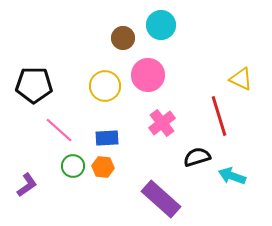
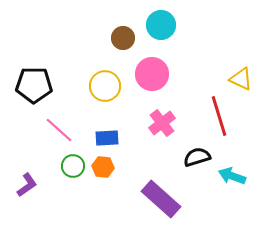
pink circle: moved 4 px right, 1 px up
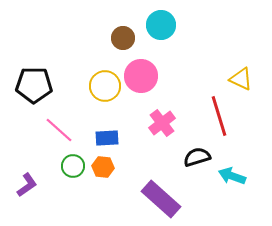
pink circle: moved 11 px left, 2 px down
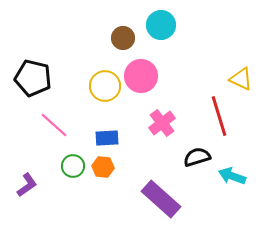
black pentagon: moved 1 px left, 7 px up; rotated 12 degrees clockwise
pink line: moved 5 px left, 5 px up
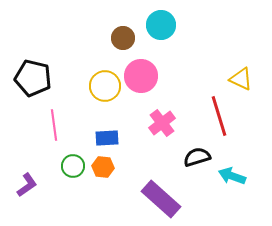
pink line: rotated 40 degrees clockwise
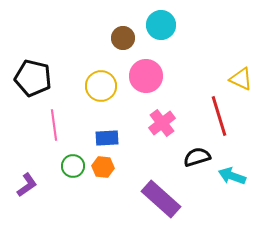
pink circle: moved 5 px right
yellow circle: moved 4 px left
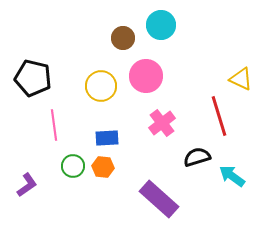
cyan arrow: rotated 16 degrees clockwise
purple rectangle: moved 2 px left
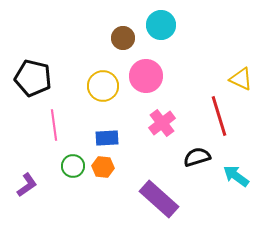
yellow circle: moved 2 px right
cyan arrow: moved 4 px right
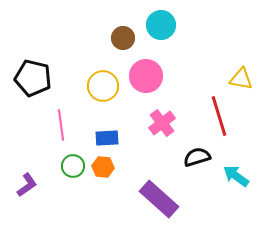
yellow triangle: rotated 15 degrees counterclockwise
pink line: moved 7 px right
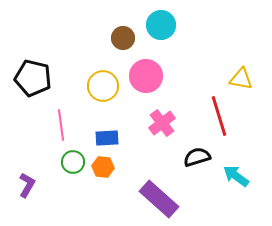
green circle: moved 4 px up
purple L-shape: rotated 25 degrees counterclockwise
